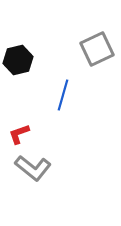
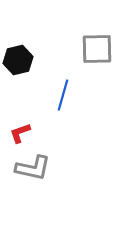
gray square: rotated 24 degrees clockwise
red L-shape: moved 1 px right, 1 px up
gray L-shape: rotated 27 degrees counterclockwise
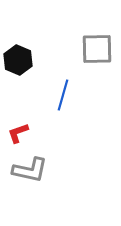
black hexagon: rotated 24 degrees counterclockwise
red L-shape: moved 2 px left
gray L-shape: moved 3 px left, 2 px down
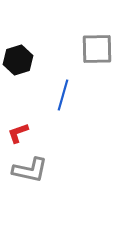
black hexagon: rotated 20 degrees clockwise
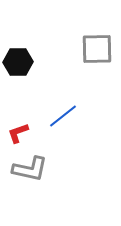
black hexagon: moved 2 px down; rotated 16 degrees clockwise
blue line: moved 21 px down; rotated 36 degrees clockwise
gray L-shape: moved 1 px up
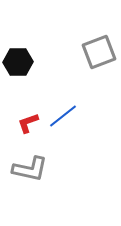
gray square: moved 2 px right, 3 px down; rotated 20 degrees counterclockwise
red L-shape: moved 10 px right, 10 px up
